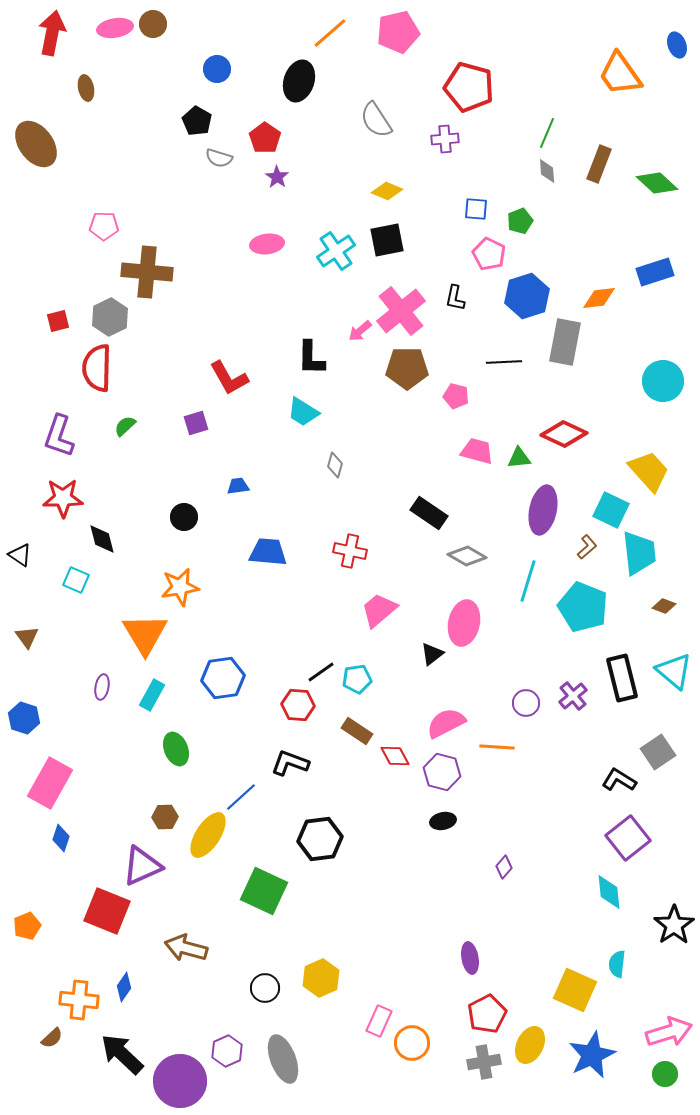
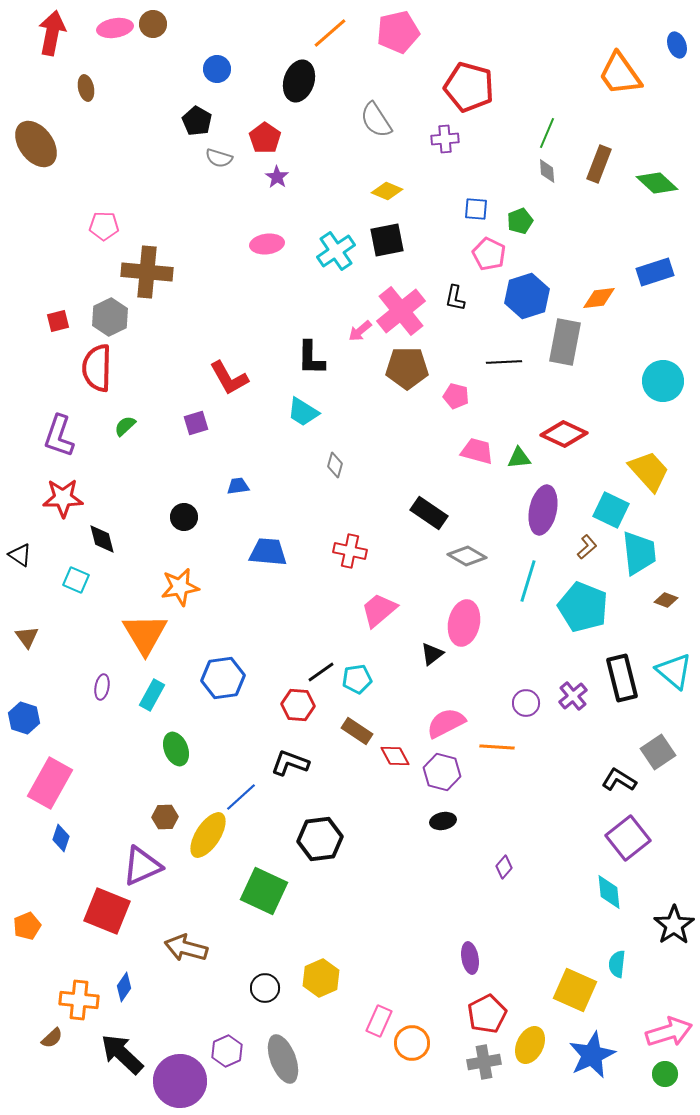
brown diamond at (664, 606): moved 2 px right, 6 px up
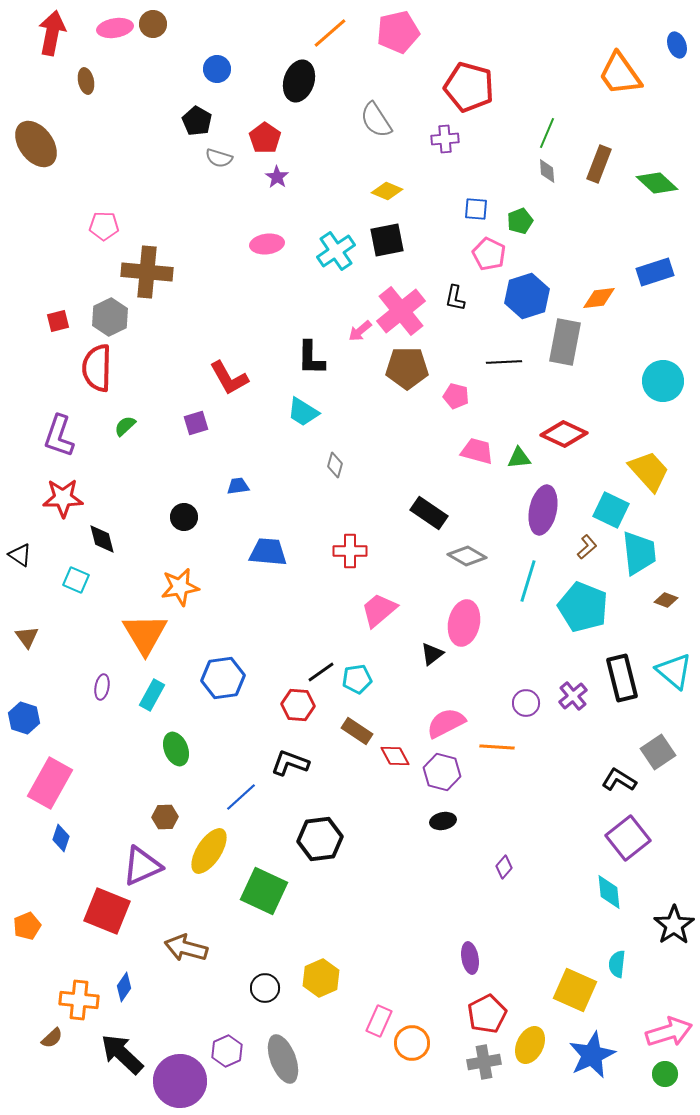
brown ellipse at (86, 88): moved 7 px up
red cross at (350, 551): rotated 12 degrees counterclockwise
yellow ellipse at (208, 835): moved 1 px right, 16 px down
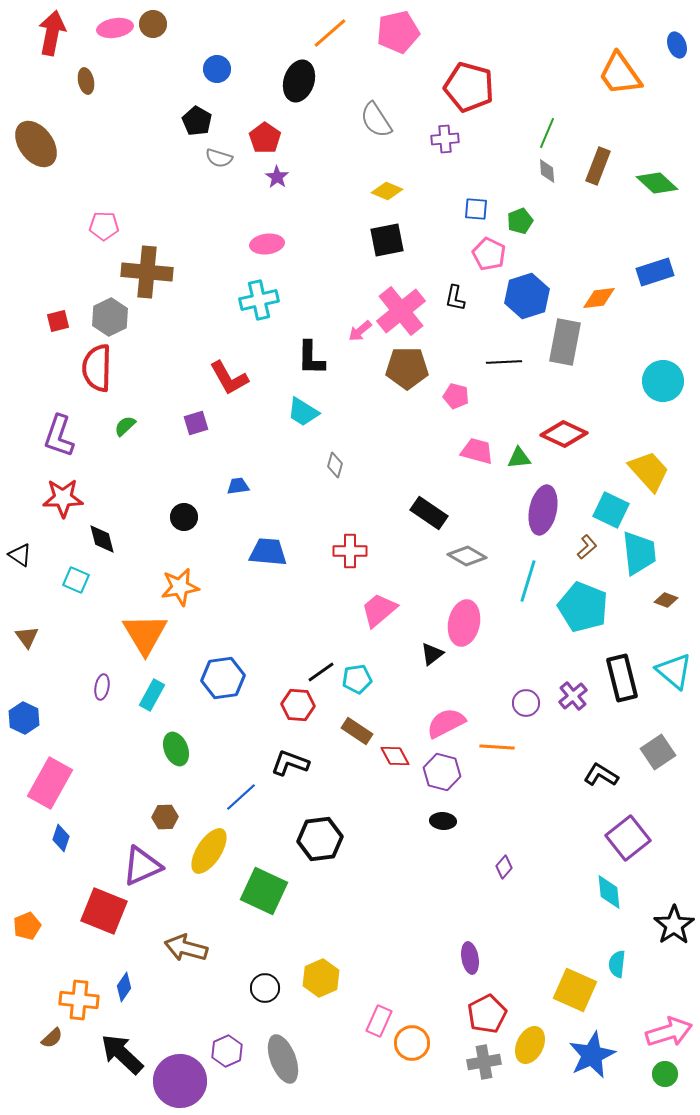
brown rectangle at (599, 164): moved 1 px left, 2 px down
cyan cross at (336, 251): moved 77 px left, 49 px down; rotated 21 degrees clockwise
blue hexagon at (24, 718): rotated 8 degrees clockwise
black L-shape at (619, 780): moved 18 px left, 5 px up
black ellipse at (443, 821): rotated 15 degrees clockwise
red square at (107, 911): moved 3 px left
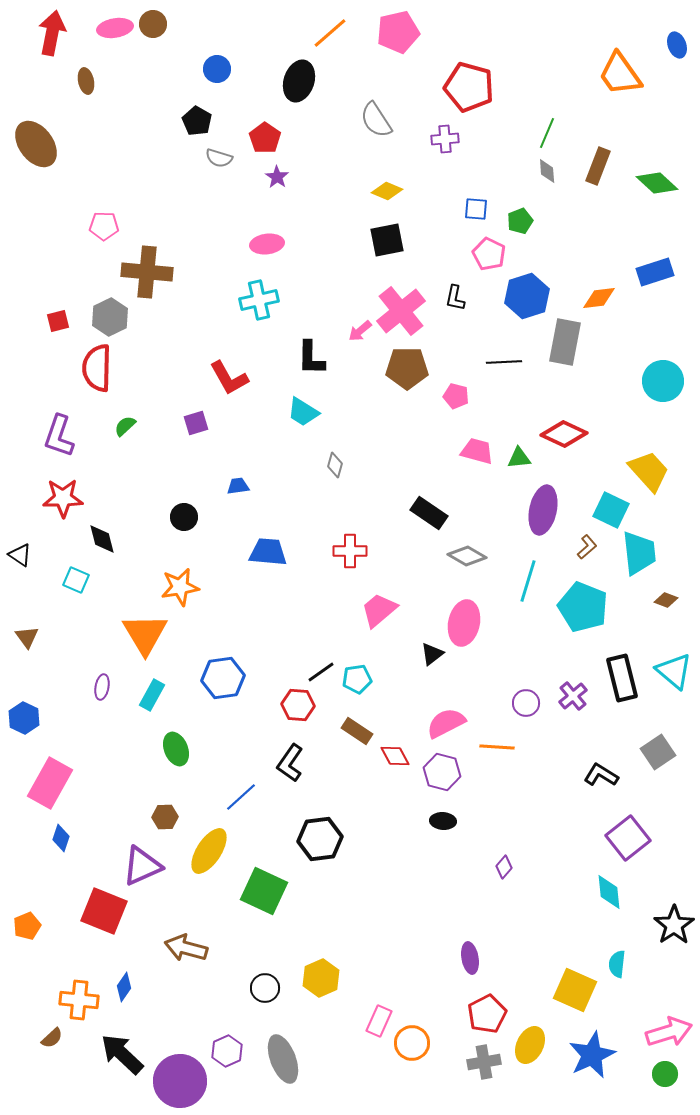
black L-shape at (290, 763): rotated 75 degrees counterclockwise
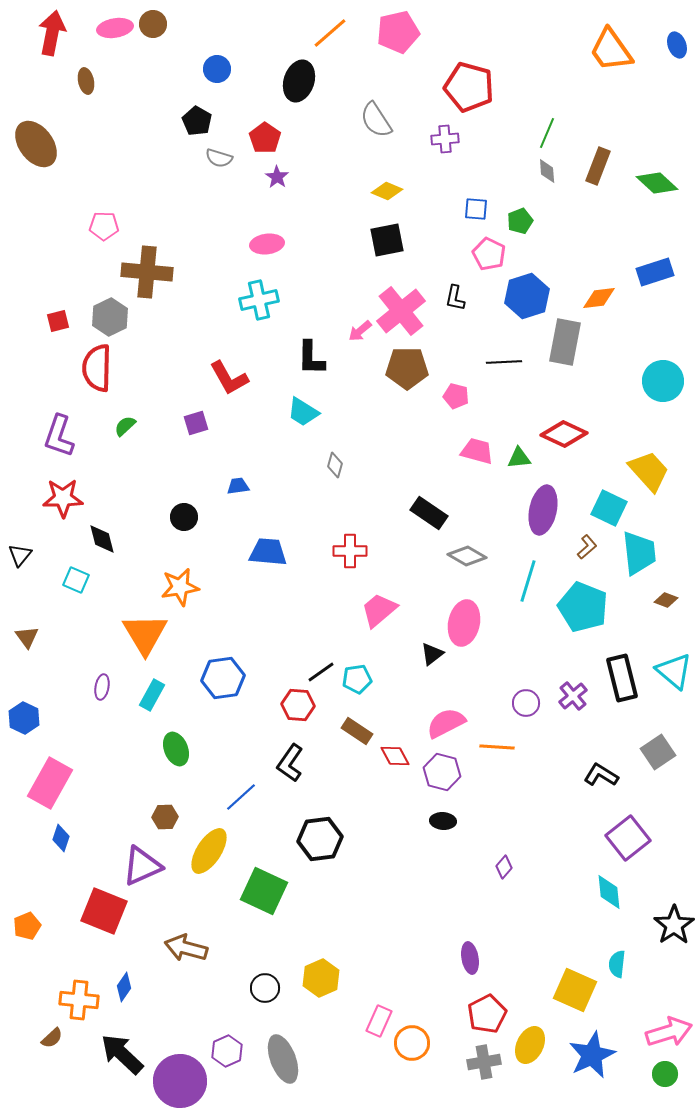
orange trapezoid at (620, 74): moved 9 px left, 24 px up
cyan square at (611, 510): moved 2 px left, 2 px up
black triangle at (20, 555): rotated 35 degrees clockwise
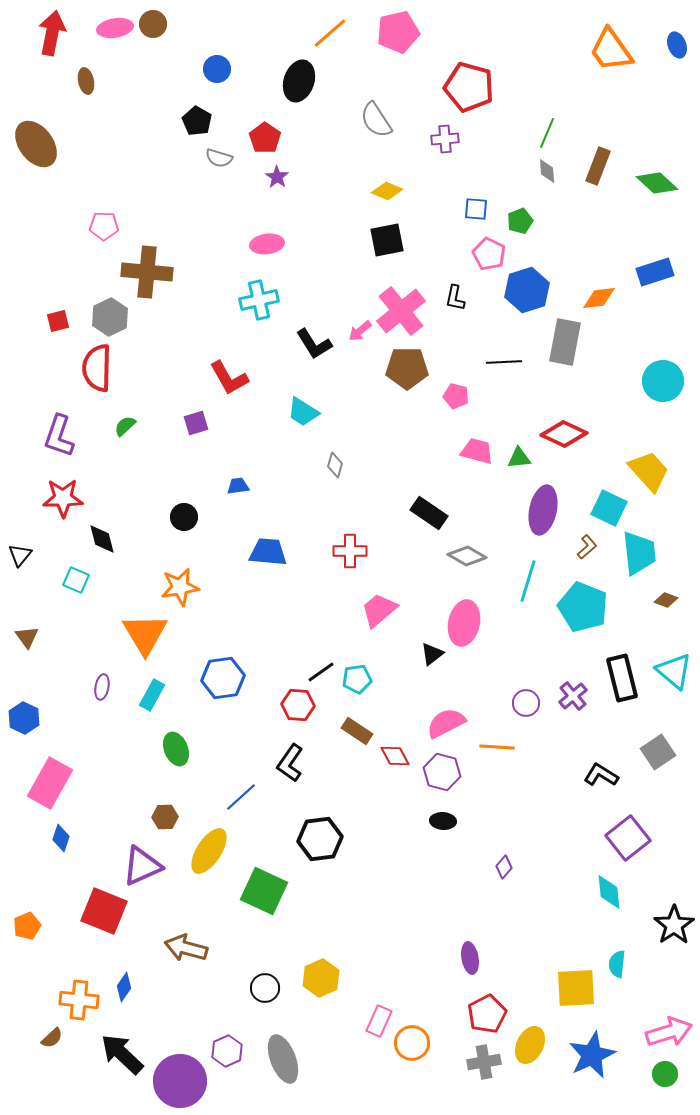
blue hexagon at (527, 296): moved 6 px up
black L-shape at (311, 358): moved 3 px right, 14 px up; rotated 33 degrees counterclockwise
yellow square at (575, 990): moved 1 px right, 2 px up; rotated 27 degrees counterclockwise
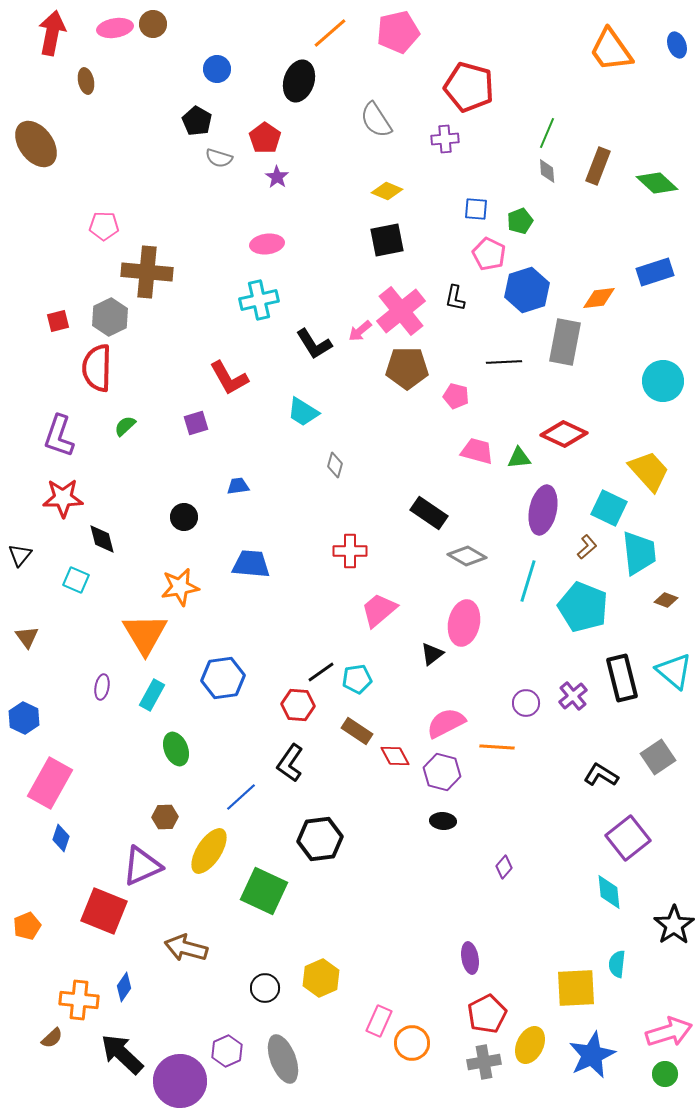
blue trapezoid at (268, 552): moved 17 px left, 12 px down
gray square at (658, 752): moved 5 px down
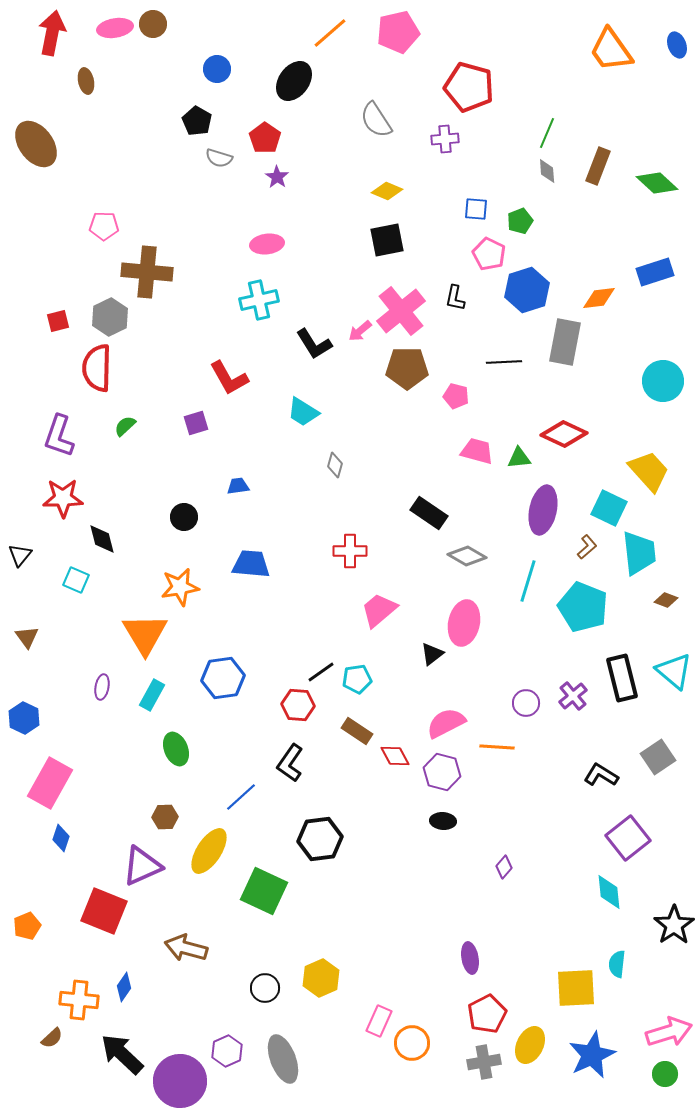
black ellipse at (299, 81): moved 5 px left; rotated 18 degrees clockwise
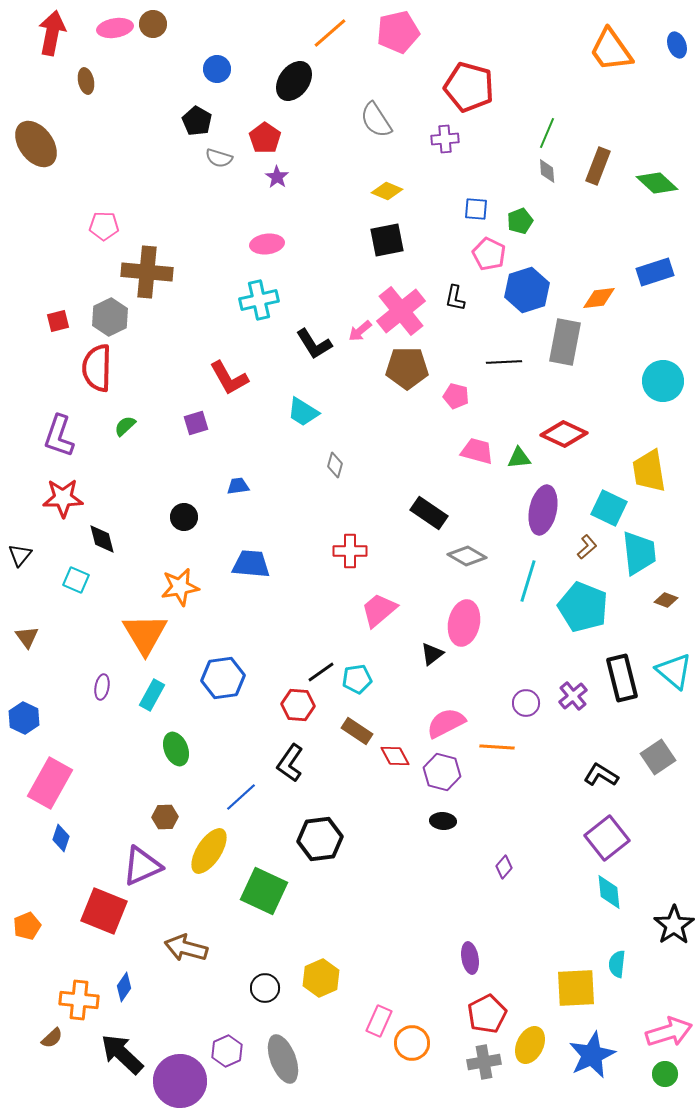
yellow trapezoid at (649, 471): rotated 147 degrees counterclockwise
purple square at (628, 838): moved 21 px left
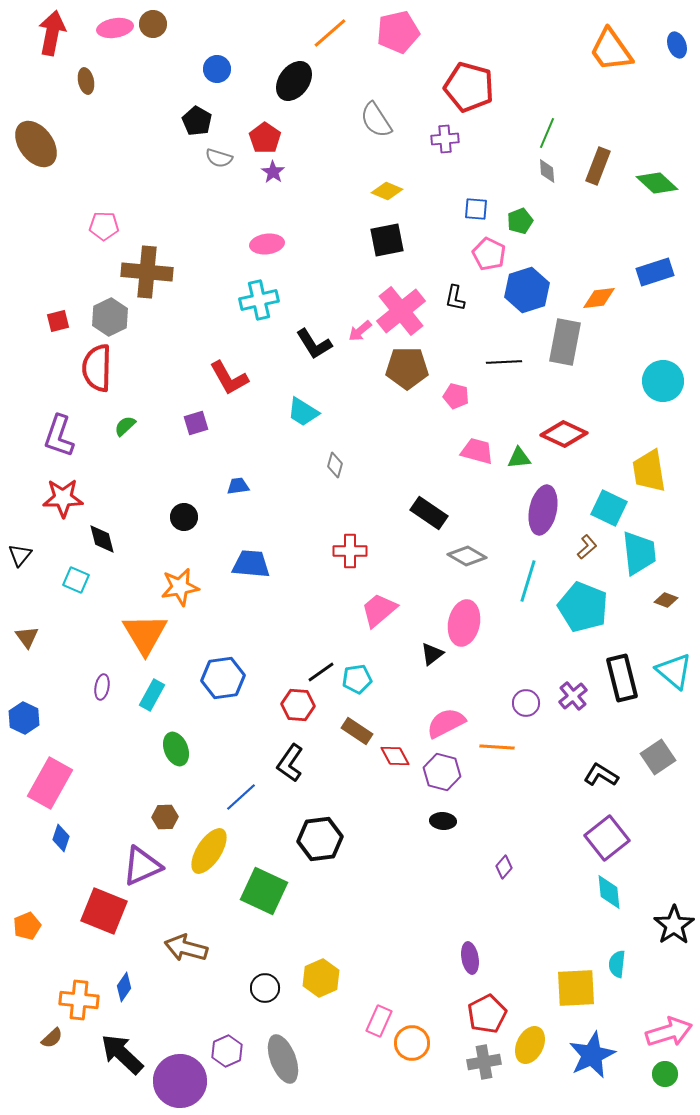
purple star at (277, 177): moved 4 px left, 5 px up
